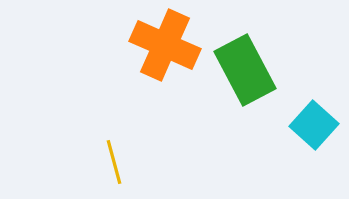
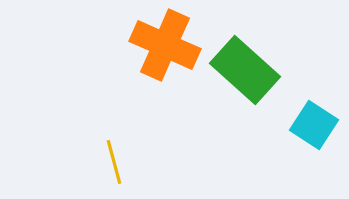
green rectangle: rotated 20 degrees counterclockwise
cyan square: rotated 9 degrees counterclockwise
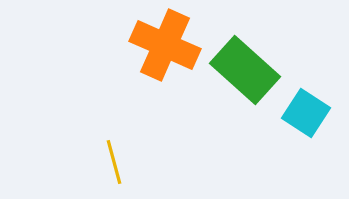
cyan square: moved 8 px left, 12 px up
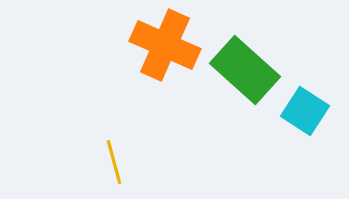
cyan square: moved 1 px left, 2 px up
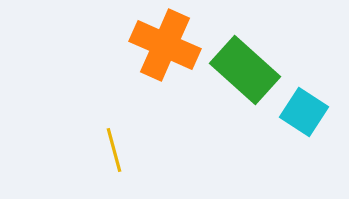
cyan square: moved 1 px left, 1 px down
yellow line: moved 12 px up
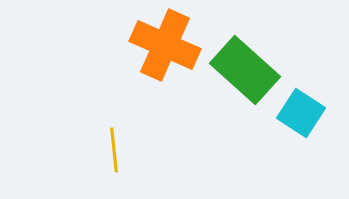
cyan square: moved 3 px left, 1 px down
yellow line: rotated 9 degrees clockwise
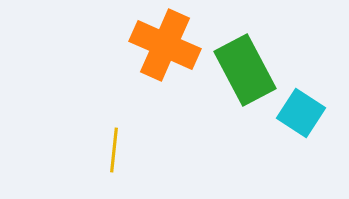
green rectangle: rotated 20 degrees clockwise
yellow line: rotated 12 degrees clockwise
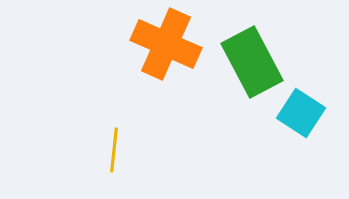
orange cross: moved 1 px right, 1 px up
green rectangle: moved 7 px right, 8 px up
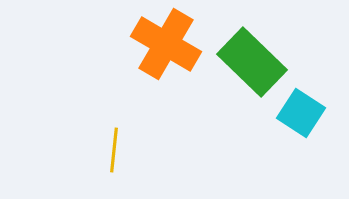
orange cross: rotated 6 degrees clockwise
green rectangle: rotated 18 degrees counterclockwise
